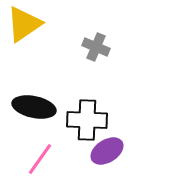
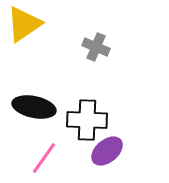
purple ellipse: rotated 8 degrees counterclockwise
pink line: moved 4 px right, 1 px up
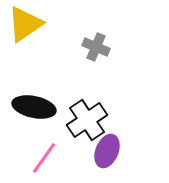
yellow triangle: moved 1 px right
black cross: rotated 36 degrees counterclockwise
purple ellipse: rotated 28 degrees counterclockwise
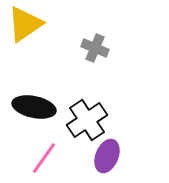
gray cross: moved 1 px left, 1 px down
purple ellipse: moved 5 px down
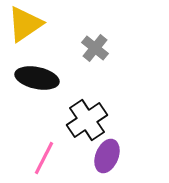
gray cross: rotated 16 degrees clockwise
black ellipse: moved 3 px right, 29 px up
pink line: rotated 8 degrees counterclockwise
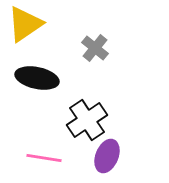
pink line: rotated 72 degrees clockwise
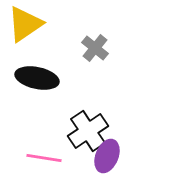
black cross: moved 1 px right, 11 px down
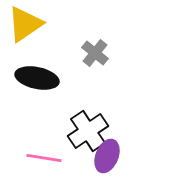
gray cross: moved 5 px down
